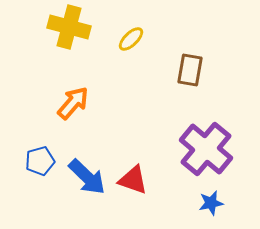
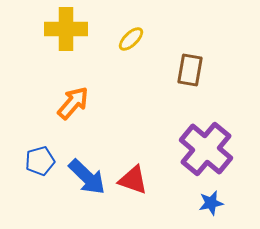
yellow cross: moved 3 px left, 2 px down; rotated 15 degrees counterclockwise
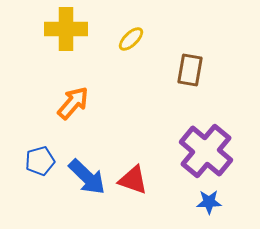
purple cross: moved 2 px down
blue star: moved 2 px left, 1 px up; rotated 10 degrees clockwise
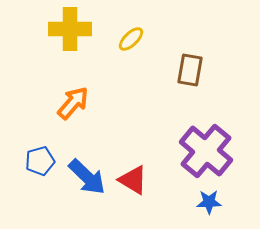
yellow cross: moved 4 px right
red triangle: rotated 12 degrees clockwise
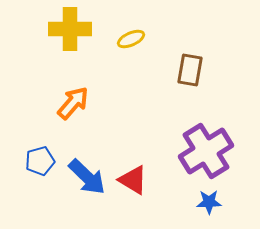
yellow ellipse: rotated 20 degrees clockwise
purple cross: rotated 18 degrees clockwise
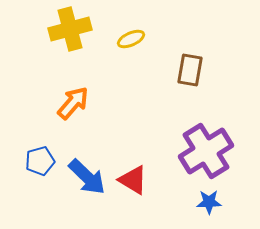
yellow cross: rotated 15 degrees counterclockwise
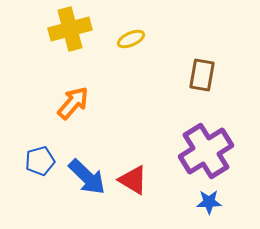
brown rectangle: moved 12 px right, 5 px down
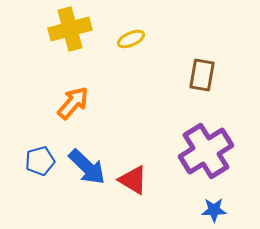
blue arrow: moved 10 px up
blue star: moved 5 px right, 8 px down
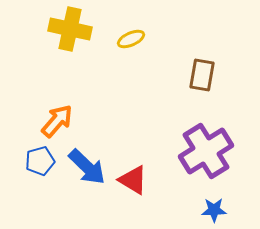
yellow cross: rotated 27 degrees clockwise
orange arrow: moved 16 px left, 18 px down
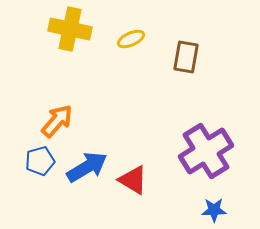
brown rectangle: moved 16 px left, 18 px up
blue arrow: rotated 75 degrees counterclockwise
